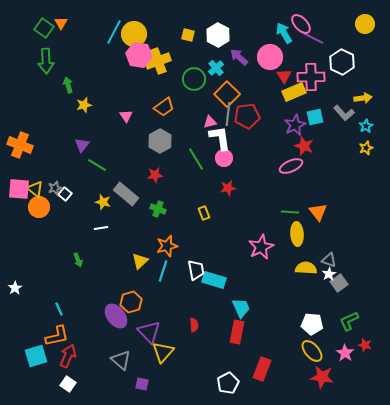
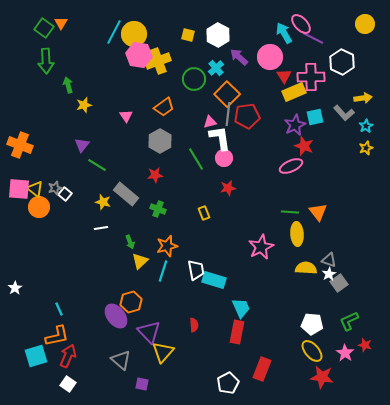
green arrow at (78, 260): moved 52 px right, 18 px up
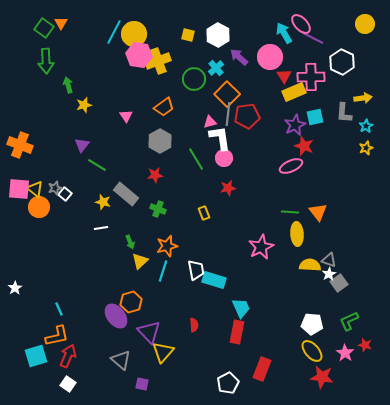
gray L-shape at (344, 113): rotated 45 degrees clockwise
yellow semicircle at (306, 268): moved 4 px right, 3 px up
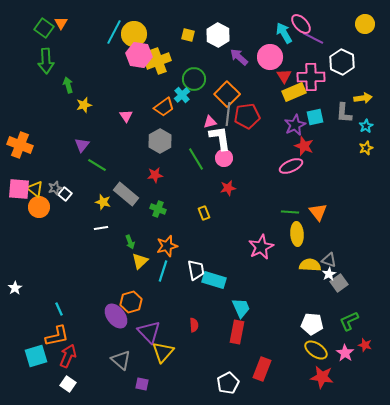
cyan cross at (216, 68): moved 34 px left, 27 px down
yellow ellipse at (312, 351): moved 4 px right, 1 px up; rotated 15 degrees counterclockwise
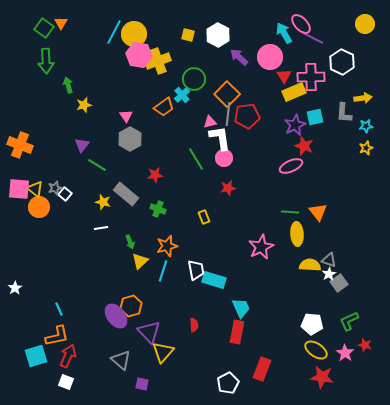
cyan star at (366, 126): rotated 24 degrees clockwise
gray hexagon at (160, 141): moved 30 px left, 2 px up
yellow rectangle at (204, 213): moved 4 px down
orange hexagon at (131, 302): moved 4 px down
white square at (68, 384): moved 2 px left, 2 px up; rotated 14 degrees counterclockwise
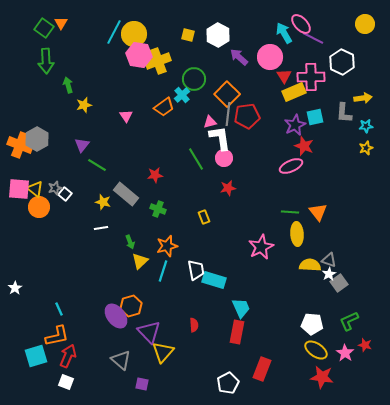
gray hexagon at (130, 139): moved 93 px left
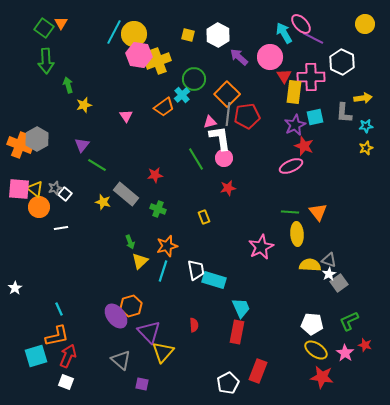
yellow rectangle at (294, 92): rotated 60 degrees counterclockwise
white line at (101, 228): moved 40 px left
red rectangle at (262, 369): moved 4 px left, 2 px down
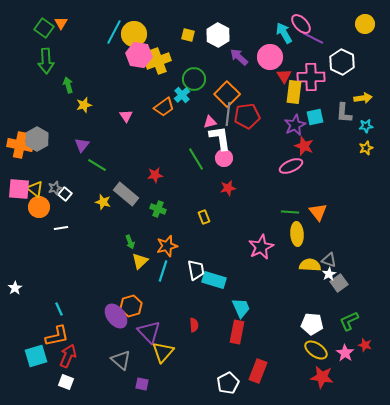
orange cross at (20, 145): rotated 10 degrees counterclockwise
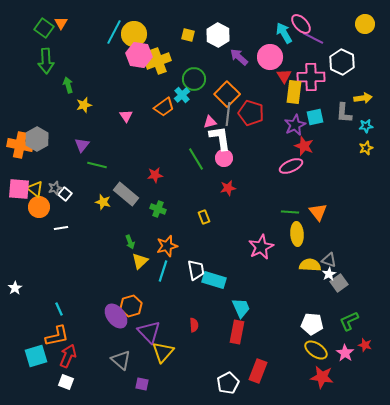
red pentagon at (247, 116): moved 4 px right, 3 px up; rotated 25 degrees clockwise
green line at (97, 165): rotated 18 degrees counterclockwise
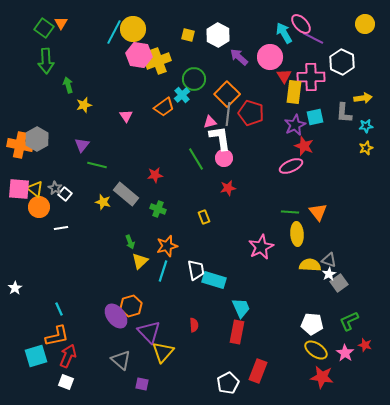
yellow circle at (134, 34): moved 1 px left, 5 px up
gray star at (55, 188): rotated 24 degrees counterclockwise
